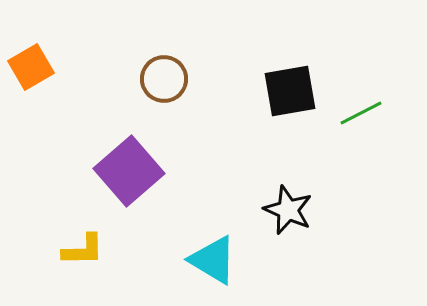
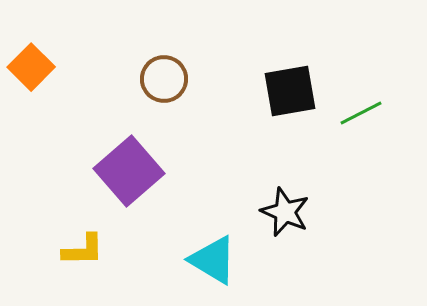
orange square: rotated 15 degrees counterclockwise
black star: moved 3 px left, 2 px down
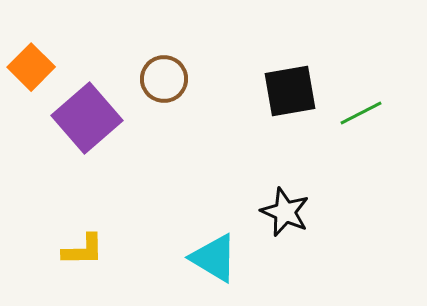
purple square: moved 42 px left, 53 px up
cyan triangle: moved 1 px right, 2 px up
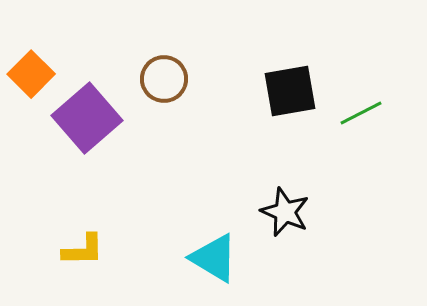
orange square: moved 7 px down
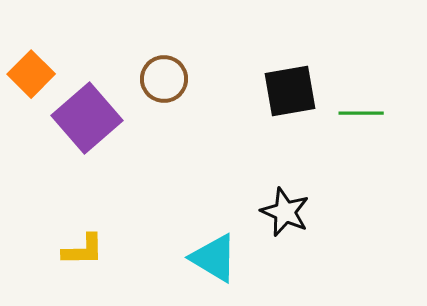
green line: rotated 27 degrees clockwise
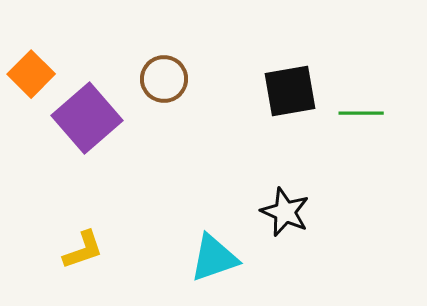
yellow L-shape: rotated 18 degrees counterclockwise
cyan triangle: rotated 50 degrees counterclockwise
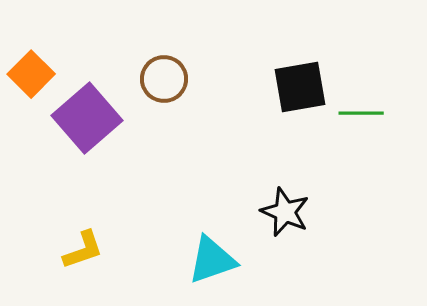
black square: moved 10 px right, 4 px up
cyan triangle: moved 2 px left, 2 px down
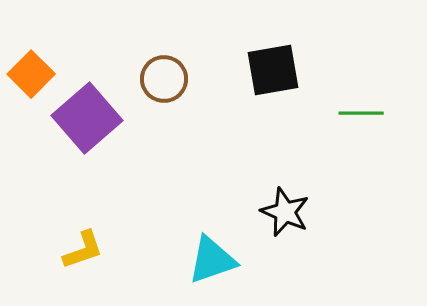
black square: moved 27 px left, 17 px up
